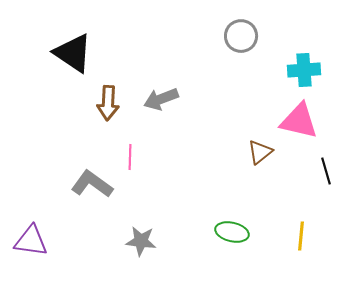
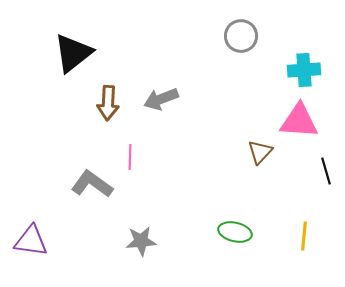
black triangle: rotated 48 degrees clockwise
pink triangle: rotated 9 degrees counterclockwise
brown triangle: rotated 8 degrees counterclockwise
green ellipse: moved 3 px right
yellow line: moved 3 px right
gray star: rotated 12 degrees counterclockwise
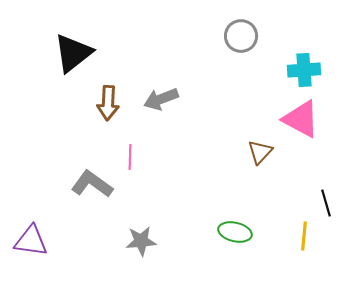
pink triangle: moved 2 px right, 2 px up; rotated 24 degrees clockwise
black line: moved 32 px down
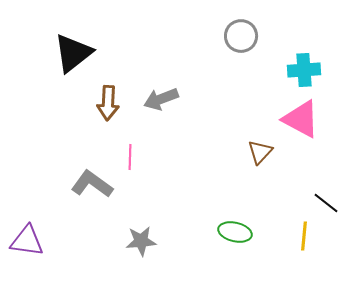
black line: rotated 36 degrees counterclockwise
purple triangle: moved 4 px left
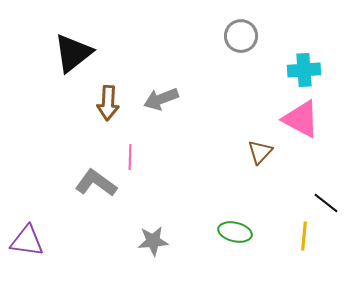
gray L-shape: moved 4 px right, 1 px up
gray star: moved 12 px right
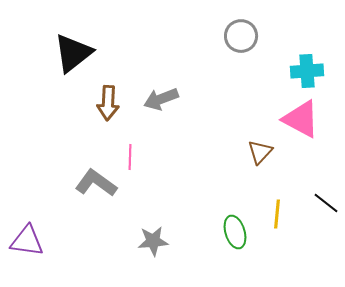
cyan cross: moved 3 px right, 1 px down
green ellipse: rotated 60 degrees clockwise
yellow line: moved 27 px left, 22 px up
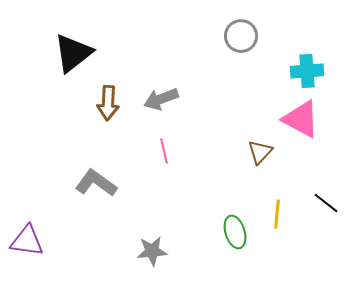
pink line: moved 34 px right, 6 px up; rotated 15 degrees counterclockwise
gray star: moved 1 px left, 10 px down
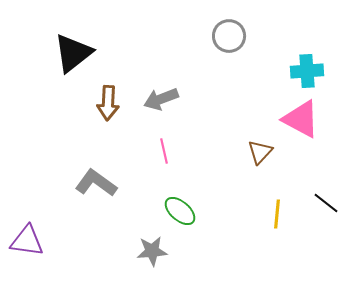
gray circle: moved 12 px left
green ellipse: moved 55 px left, 21 px up; rotated 32 degrees counterclockwise
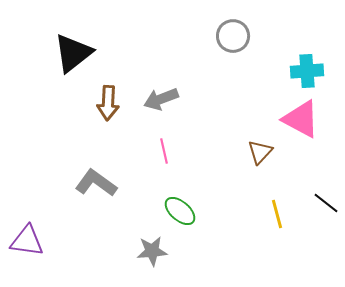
gray circle: moved 4 px right
yellow line: rotated 20 degrees counterclockwise
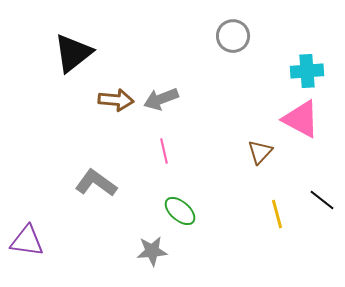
brown arrow: moved 8 px right, 3 px up; rotated 88 degrees counterclockwise
black line: moved 4 px left, 3 px up
